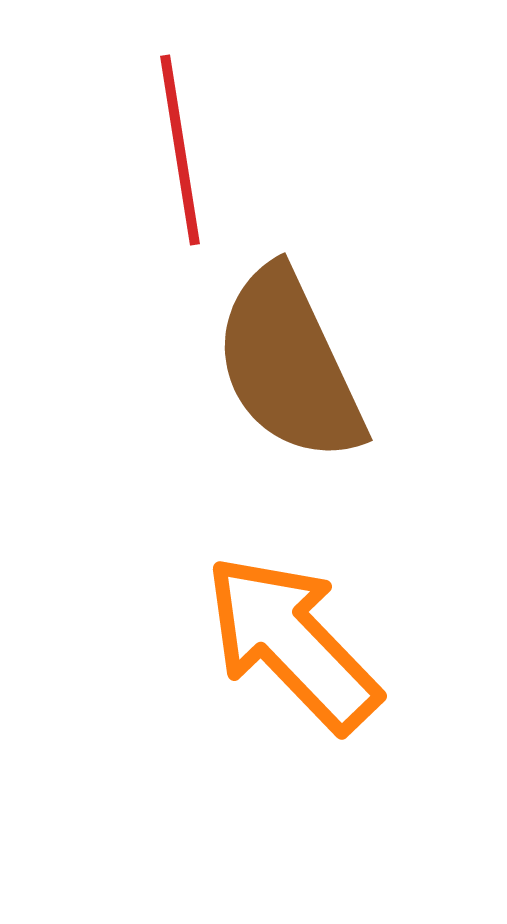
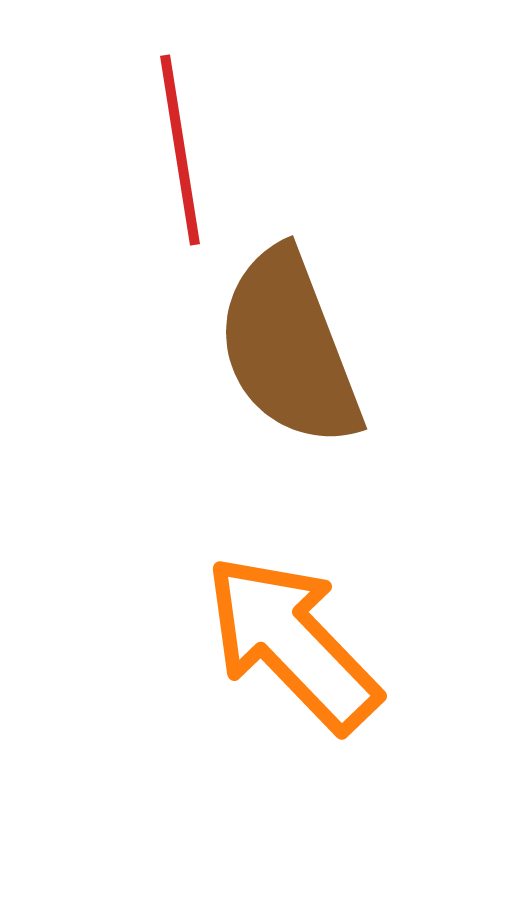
brown semicircle: moved 17 px up; rotated 4 degrees clockwise
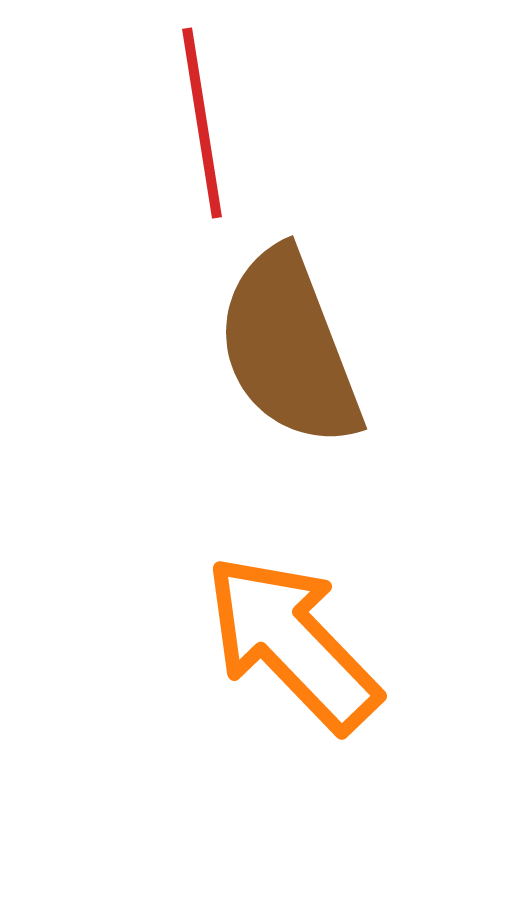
red line: moved 22 px right, 27 px up
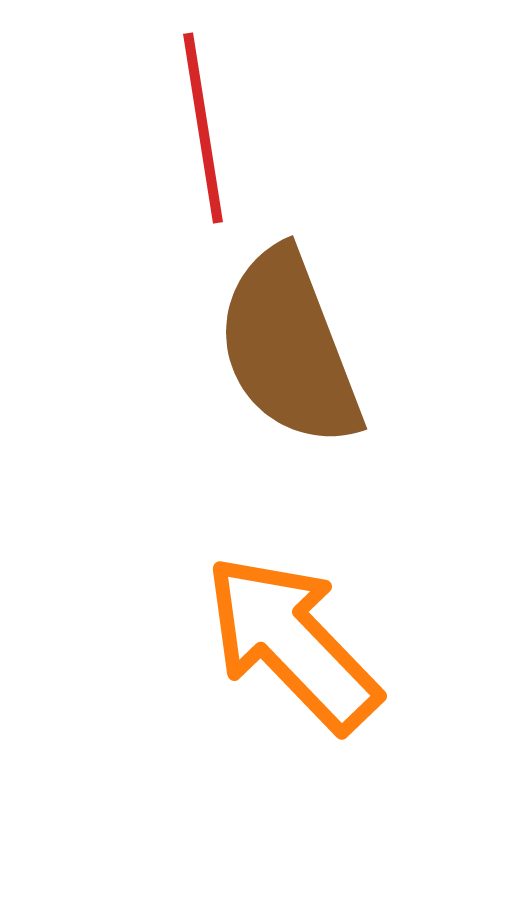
red line: moved 1 px right, 5 px down
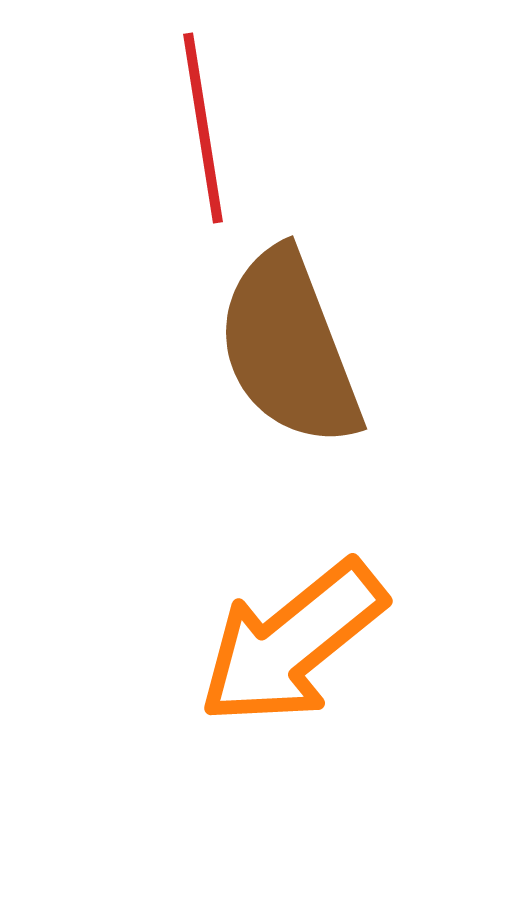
orange arrow: rotated 85 degrees counterclockwise
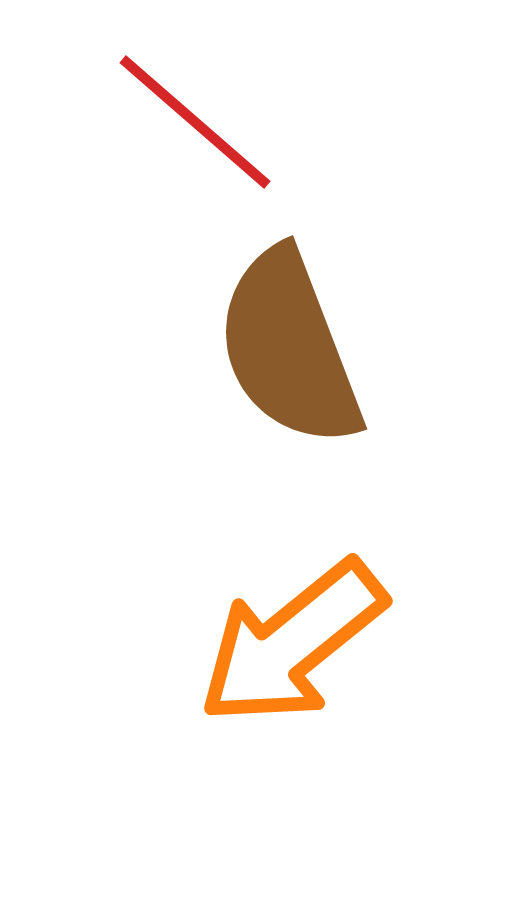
red line: moved 8 px left, 6 px up; rotated 40 degrees counterclockwise
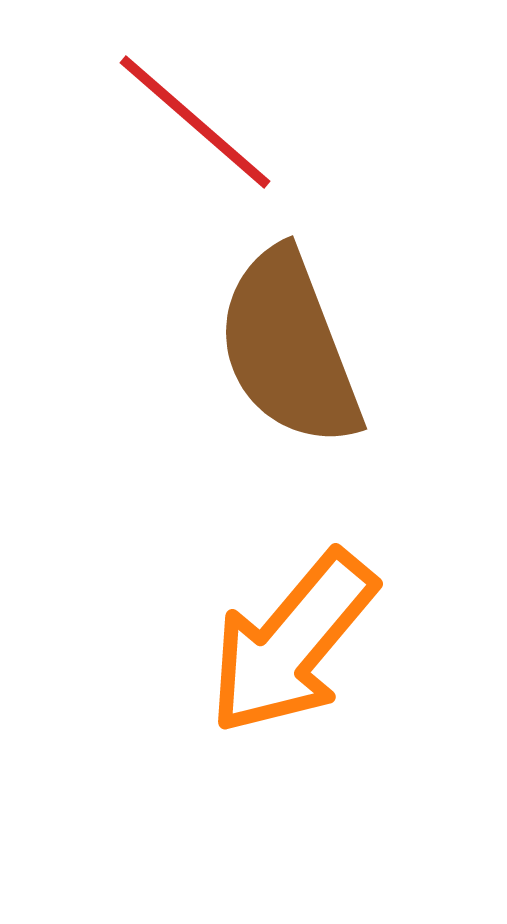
orange arrow: rotated 11 degrees counterclockwise
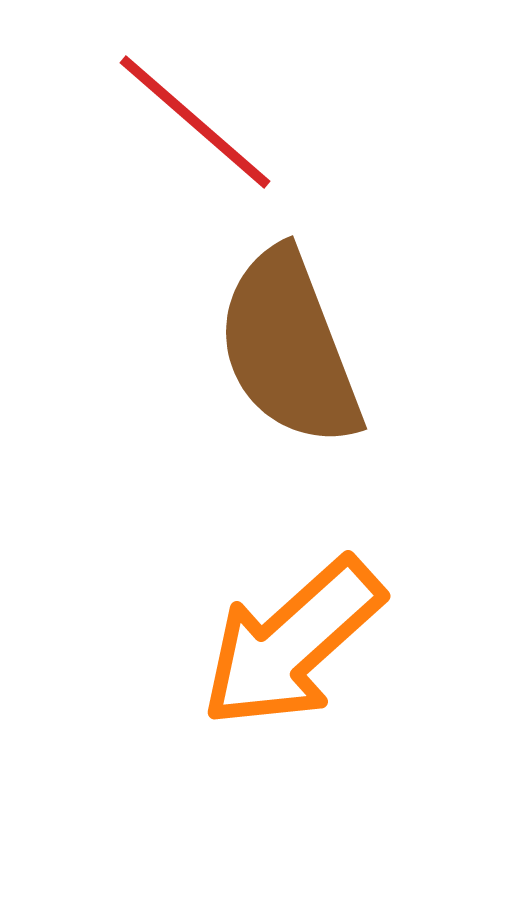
orange arrow: rotated 8 degrees clockwise
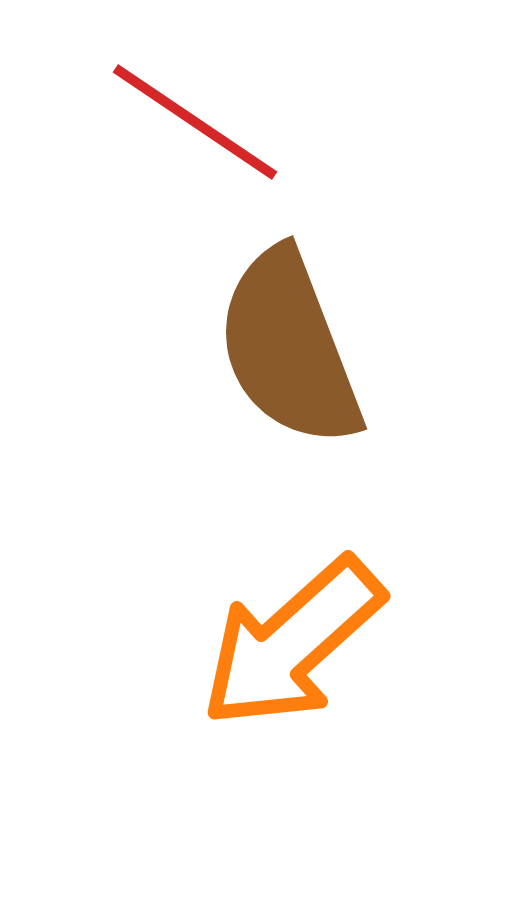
red line: rotated 7 degrees counterclockwise
